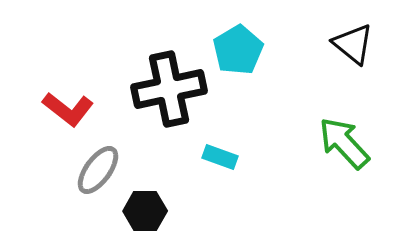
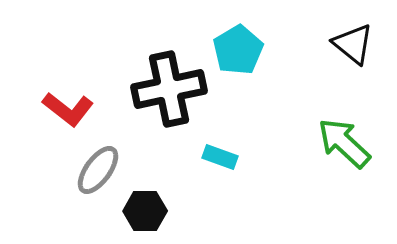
green arrow: rotated 4 degrees counterclockwise
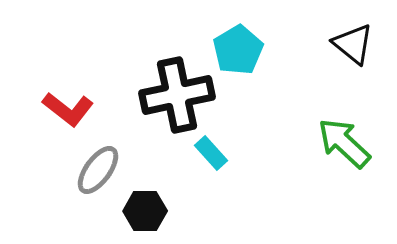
black cross: moved 8 px right, 6 px down
cyan rectangle: moved 9 px left, 4 px up; rotated 28 degrees clockwise
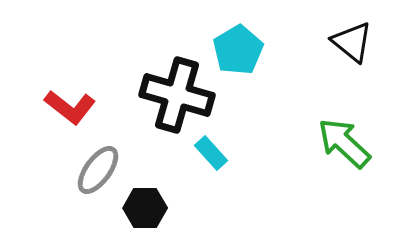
black triangle: moved 1 px left, 2 px up
black cross: rotated 28 degrees clockwise
red L-shape: moved 2 px right, 2 px up
black hexagon: moved 3 px up
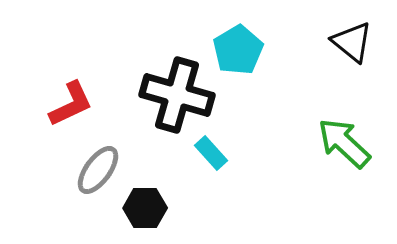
red L-shape: moved 1 px right, 3 px up; rotated 63 degrees counterclockwise
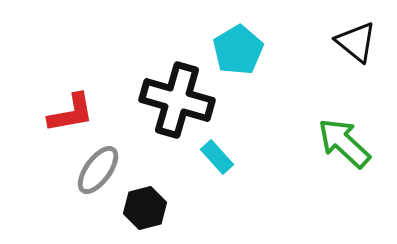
black triangle: moved 4 px right
black cross: moved 5 px down
red L-shape: moved 9 px down; rotated 15 degrees clockwise
cyan rectangle: moved 6 px right, 4 px down
black hexagon: rotated 15 degrees counterclockwise
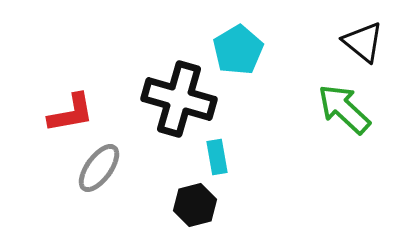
black triangle: moved 7 px right
black cross: moved 2 px right, 1 px up
green arrow: moved 34 px up
cyan rectangle: rotated 32 degrees clockwise
gray ellipse: moved 1 px right, 2 px up
black hexagon: moved 50 px right, 3 px up
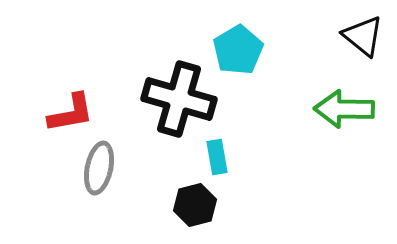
black triangle: moved 6 px up
green arrow: rotated 42 degrees counterclockwise
gray ellipse: rotated 24 degrees counterclockwise
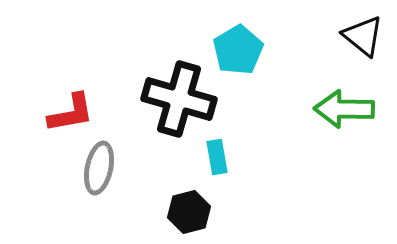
black hexagon: moved 6 px left, 7 px down
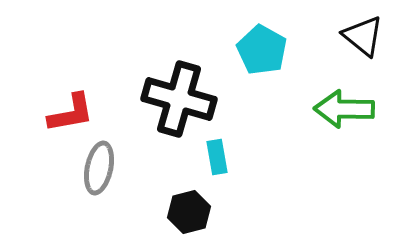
cyan pentagon: moved 24 px right; rotated 12 degrees counterclockwise
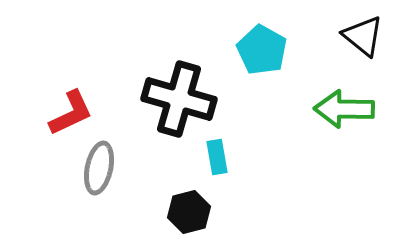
red L-shape: rotated 15 degrees counterclockwise
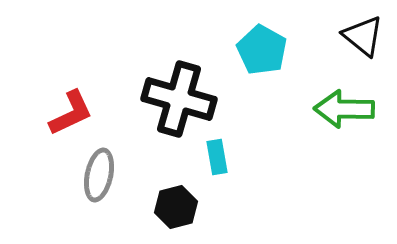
gray ellipse: moved 7 px down
black hexagon: moved 13 px left, 5 px up
